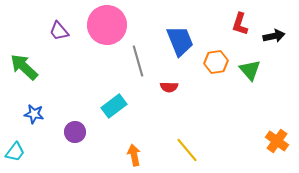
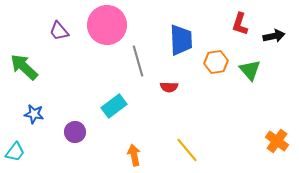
blue trapezoid: moved 1 px right, 1 px up; rotated 20 degrees clockwise
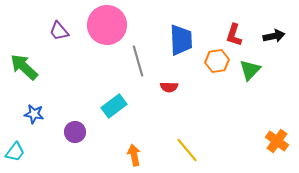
red L-shape: moved 6 px left, 11 px down
orange hexagon: moved 1 px right, 1 px up
green triangle: rotated 25 degrees clockwise
